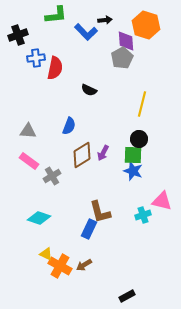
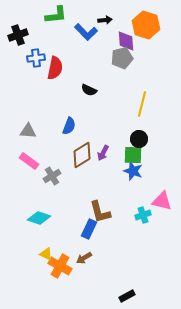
gray pentagon: rotated 15 degrees clockwise
brown arrow: moved 7 px up
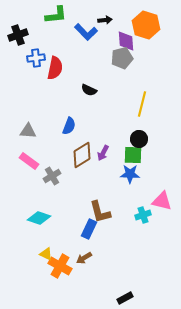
blue star: moved 3 px left, 3 px down; rotated 18 degrees counterclockwise
black rectangle: moved 2 px left, 2 px down
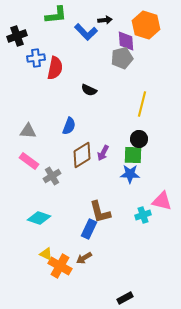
black cross: moved 1 px left, 1 px down
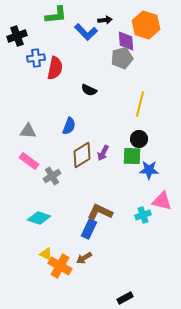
yellow line: moved 2 px left
green square: moved 1 px left, 1 px down
blue star: moved 19 px right, 4 px up
brown L-shape: rotated 130 degrees clockwise
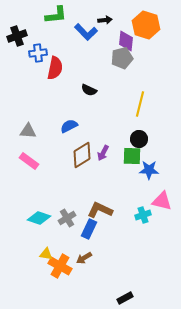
purple diamond: rotated 10 degrees clockwise
blue cross: moved 2 px right, 5 px up
blue semicircle: rotated 138 degrees counterclockwise
gray cross: moved 15 px right, 42 px down
brown L-shape: moved 2 px up
yellow triangle: rotated 16 degrees counterclockwise
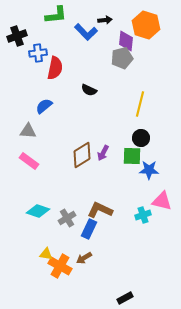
blue semicircle: moved 25 px left, 20 px up; rotated 12 degrees counterclockwise
black circle: moved 2 px right, 1 px up
cyan diamond: moved 1 px left, 7 px up
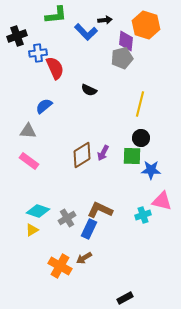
red semicircle: rotated 35 degrees counterclockwise
blue star: moved 2 px right
yellow triangle: moved 14 px left, 24 px up; rotated 40 degrees counterclockwise
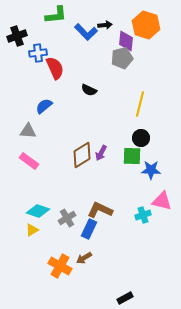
black arrow: moved 5 px down
purple arrow: moved 2 px left
